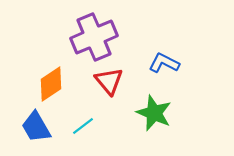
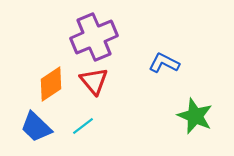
red triangle: moved 15 px left
green star: moved 41 px right, 3 px down
blue trapezoid: rotated 16 degrees counterclockwise
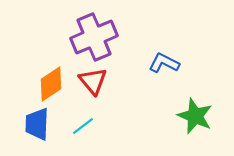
red triangle: moved 1 px left
blue trapezoid: moved 1 px right, 3 px up; rotated 48 degrees clockwise
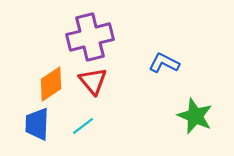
purple cross: moved 4 px left; rotated 9 degrees clockwise
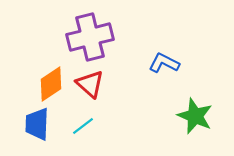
red triangle: moved 3 px left, 3 px down; rotated 8 degrees counterclockwise
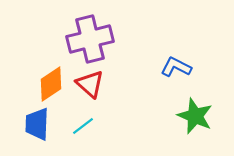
purple cross: moved 2 px down
blue L-shape: moved 12 px right, 4 px down
